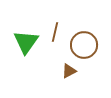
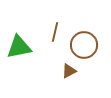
green triangle: moved 7 px left, 5 px down; rotated 44 degrees clockwise
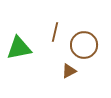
green triangle: moved 1 px down
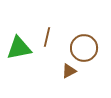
brown line: moved 8 px left, 5 px down
brown circle: moved 3 px down
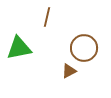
brown line: moved 20 px up
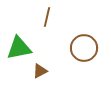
brown triangle: moved 29 px left
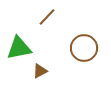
brown line: rotated 30 degrees clockwise
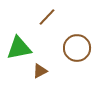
brown circle: moved 7 px left
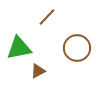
brown triangle: moved 2 px left
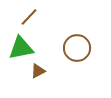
brown line: moved 18 px left
green triangle: moved 2 px right
